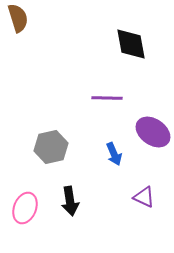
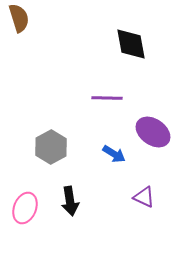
brown semicircle: moved 1 px right
gray hexagon: rotated 16 degrees counterclockwise
blue arrow: rotated 35 degrees counterclockwise
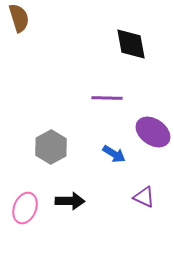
black arrow: rotated 80 degrees counterclockwise
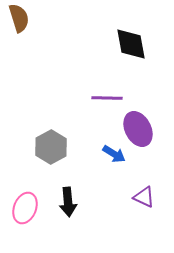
purple ellipse: moved 15 px left, 3 px up; rotated 28 degrees clockwise
black arrow: moved 2 px left, 1 px down; rotated 84 degrees clockwise
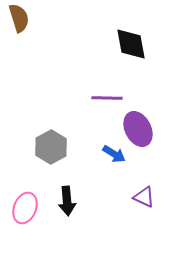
black arrow: moved 1 px left, 1 px up
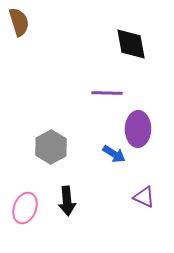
brown semicircle: moved 4 px down
purple line: moved 5 px up
purple ellipse: rotated 28 degrees clockwise
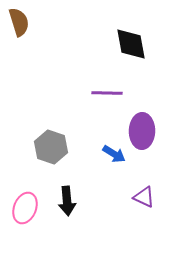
purple ellipse: moved 4 px right, 2 px down
gray hexagon: rotated 12 degrees counterclockwise
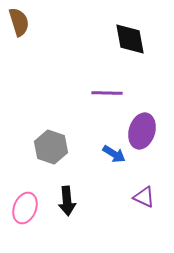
black diamond: moved 1 px left, 5 px up
purple ellipse: rotated 16 degrees clockwise
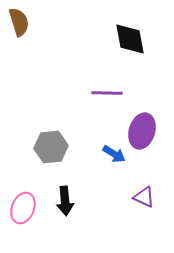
gray hexagon: rotated 24 degrees counterclockwise
black arrow: moved 2 px left
pink ellipse: moved 2 px left
